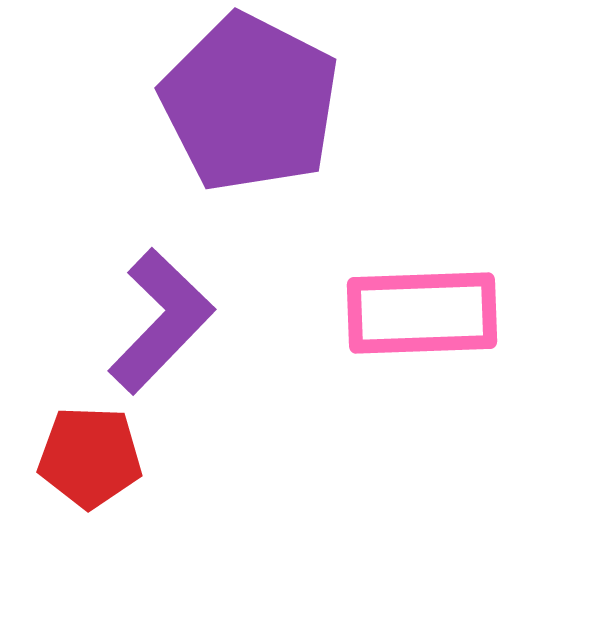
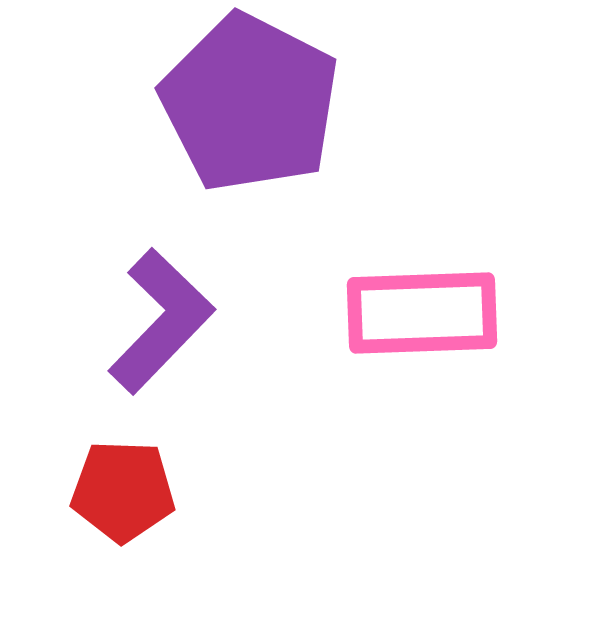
red pentagon: moved 33 px right, 34 px down
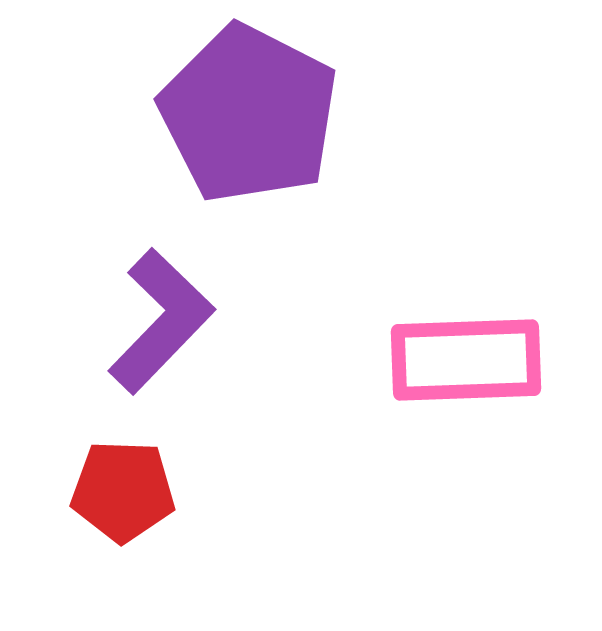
purple pentagon: moved 1 px left, 11 px down
pink rectangle: moved 44 px right, 47 px down
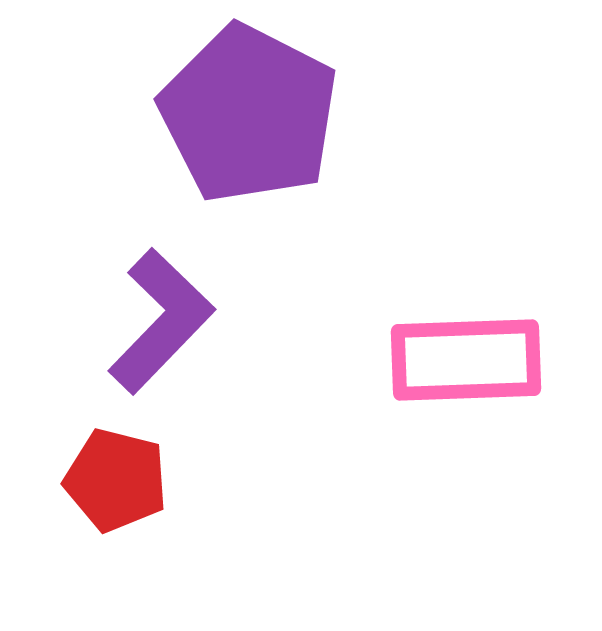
red pentagon: moved 7 px left, 11 px up; rotated 12 degrees clockwise
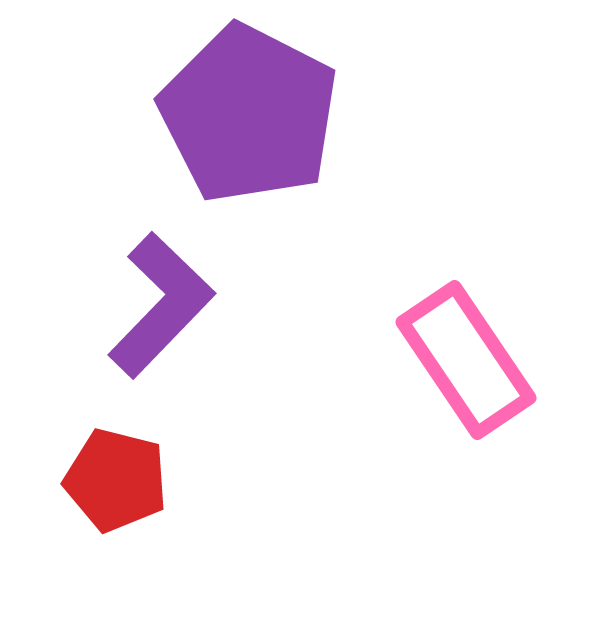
purple L-shape: moved 16 px up
pink rectangle: rotated 58 degrees clockwise
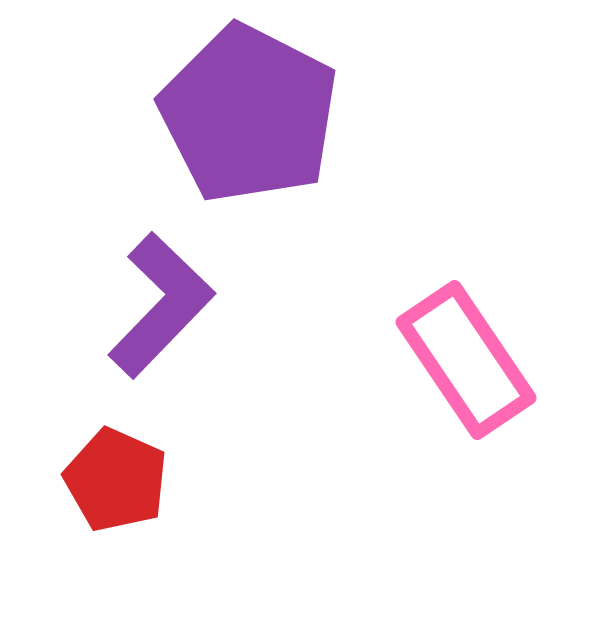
red pentagon: rotated 10 degrees clockwise
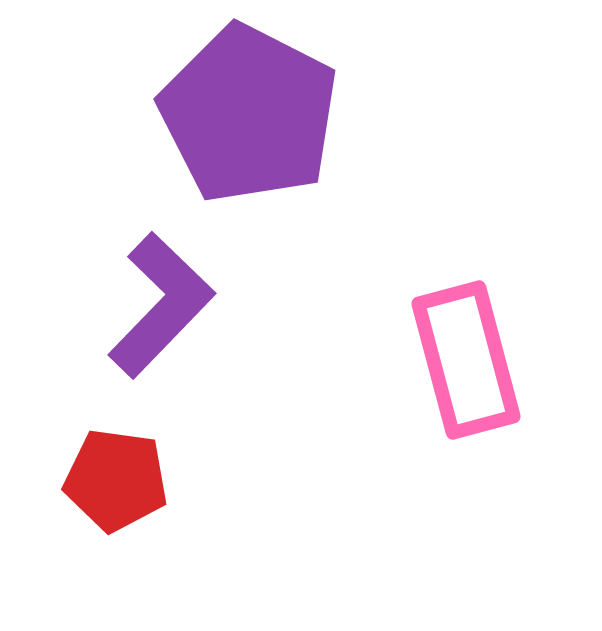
pink rectangle: rotated 19 degrees clockwise
red pentagon: rotated 16 degrees counterclockwise
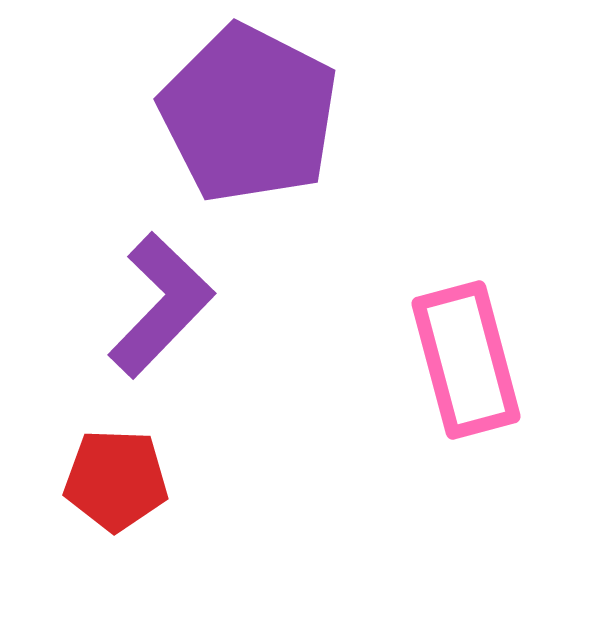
red pentagon: rotated 6 degrees counterclockwise
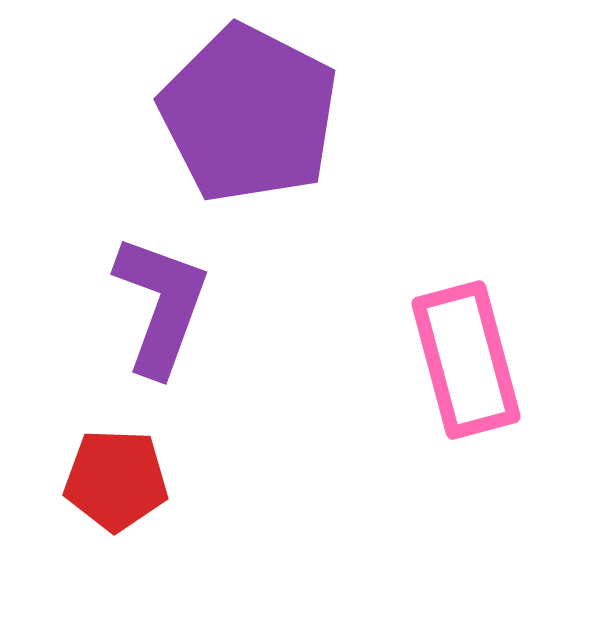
purple L-shape: rotated 24 degrees counterclockwise
